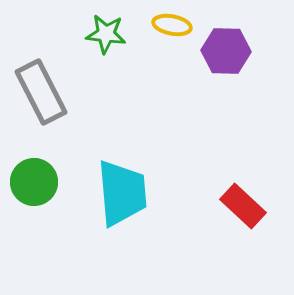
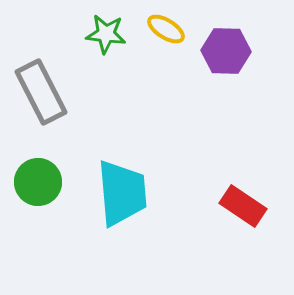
yellow ellipse: moved 6 px left, 4 px down; rotated 21 degrees clockwise
green circle: moved 4 px right
red rectangle: rotated 9 degrees counterclockwise
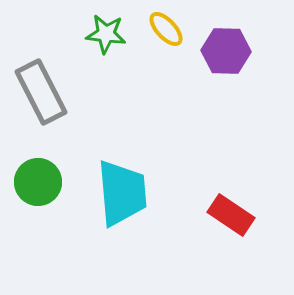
yellow ellipse: rotated 15 degrees clockwise
red rectangle: moved 12 px left, 9 px down
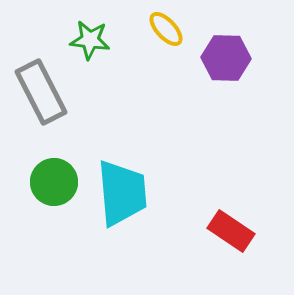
green star: moved 16 px left, 6 px down
purple hexagon: moved 7 px down
green circle: moved 16 px right
red rectangle: moved 16 px down
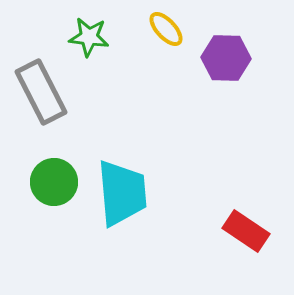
green star: moved 1 px left, 3 px up
red rectangle: moved 15 px right
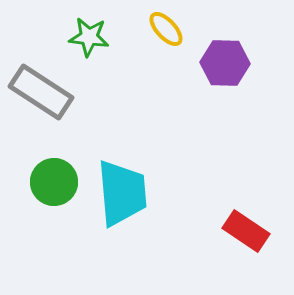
purple hexagon: moved 1 px left, 5 px down
gray rectangle: rotated 30 degrees counterclockwise
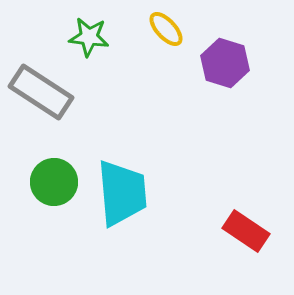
purple hexagon: rotated 15 degrees clockwise
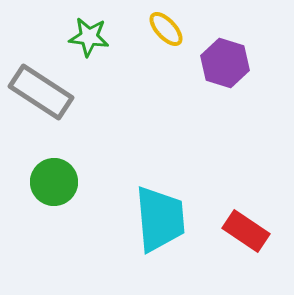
cyan trapezoid: moved 38 px right, 26 px down
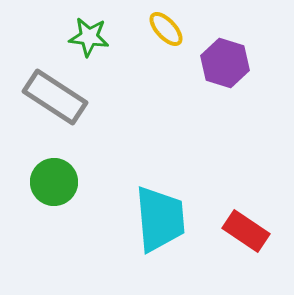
gray rectangle: moved 14 px right, 5 px down
